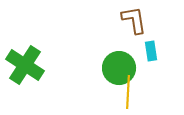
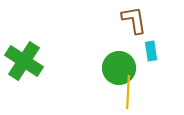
green cross: moved 1 px left, 4 px up
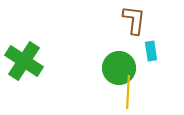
brown L-shape: rotated 16 degrees clockwise
